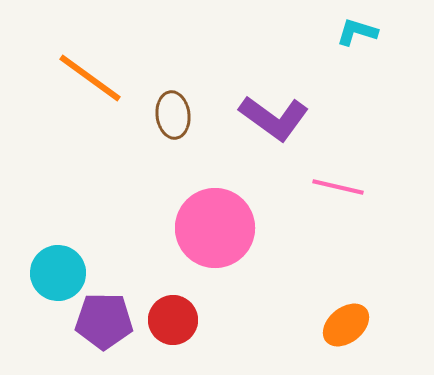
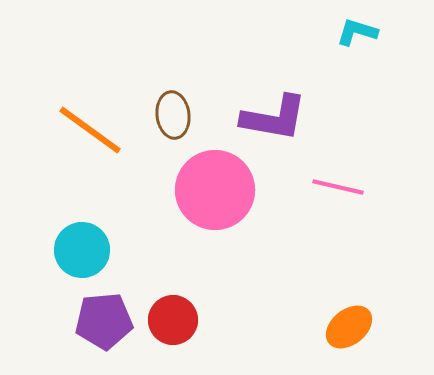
orange line: moved 52 px down
purple L-shape: rotated 26 degrees counterclockwise
pink circle: moved 38 px up
cyan circle: moved 24 px right, 23 px up
purple pentagon: rotated 6 degrees counterclockwise
orange ellipse: moved 3 px right, 2 px down
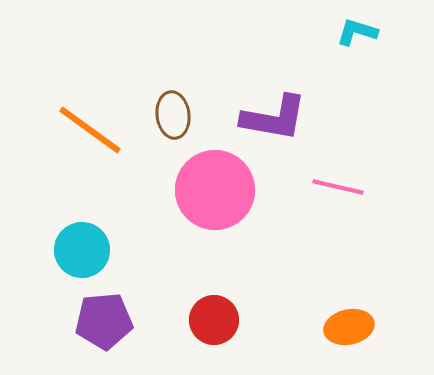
red circle: moved 41 px right
orange ellipse: rotated 27 degrees clockwise
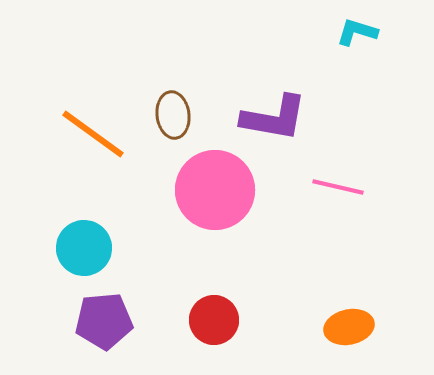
orange line: moved 3 px right, 4 px down
cyan circle: moved 2 px right, 2 px up
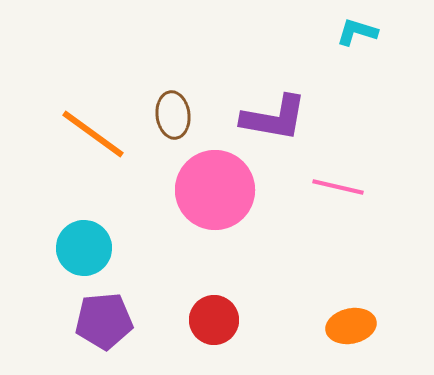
orange ellipse: moved 2 px right, 1 px up
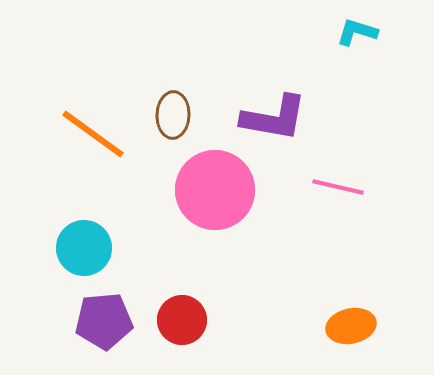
brown ellipse: rotated 9 degrees clockwise
red circle: moved 32 px left
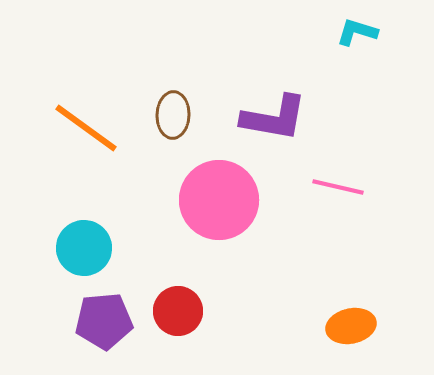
orange line: moved 7 px left, 6 px up
pink circle: moved 4 px right, 10 px down
red circle: moved 4 px left, 9 px up
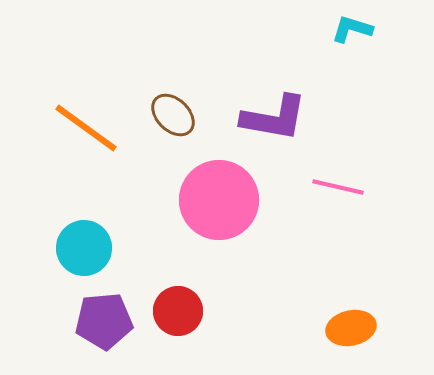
cyan L-shape: moved 5 px left, 3 px up
brown ellipse: rotated 48 degrees counterclockwise
orange ellipse: moved 2 px down
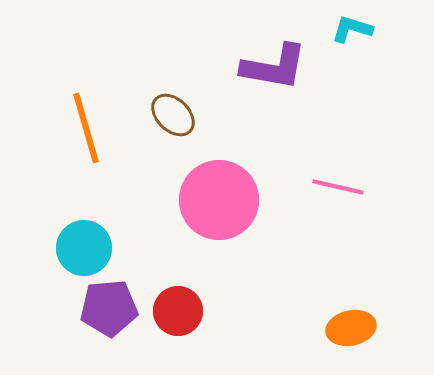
purple L-shape: moved 51 px up
orange line: rotated 38 degrees clockwise
purple pentagon: moved 5 px right, 13 px up
